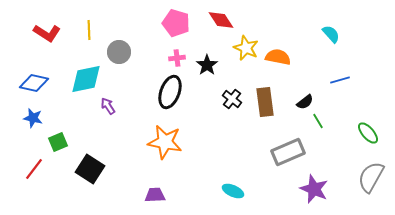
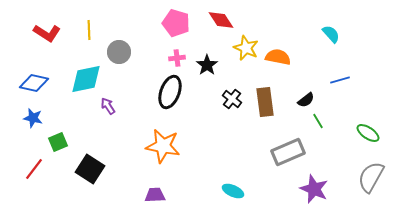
black semicircle: moved 1 px right, 2 px up
green ellipse: rotated 15 degrees counterclockwise
orange star: moved 2 px left, 4 px down
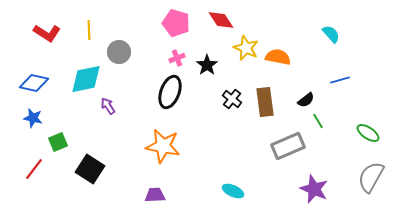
pink cross: rotated 14 degrees counterclockwise
gray rectangle: moved 6 px up
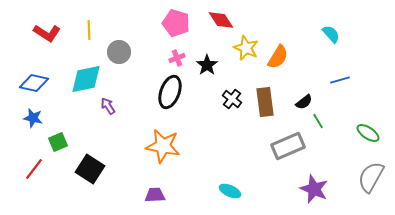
orange semicircle: rotated 110 degrees clockwise
black semicircle: moved 2 px left, 2 px down
cyan ellipse: moved 3 px left
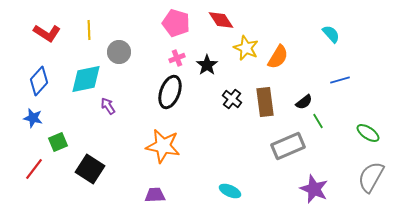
blue diamond: moved 5 px right, 2 px up; rotated 60 degrees counterclockwise
